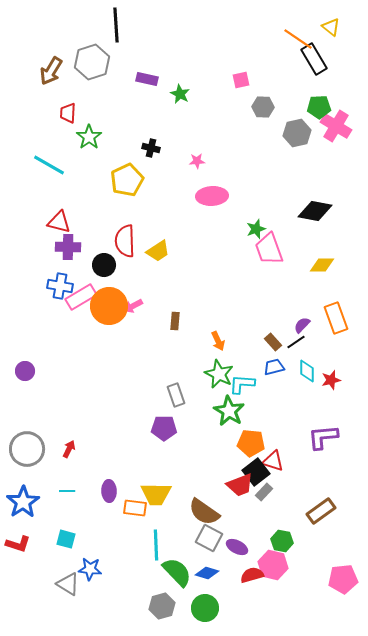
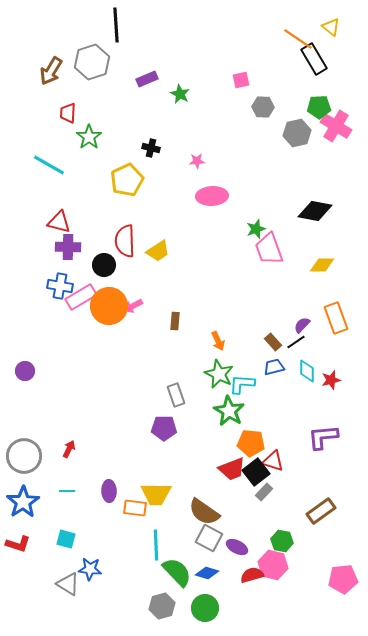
purple rectangle at (147, 79): rotated 35 degrees counterclockwise
gray circle at (27, 449): moved 3 px left, 7 px down
red trapezoid at (240, 485): moved 8 px left, 16 px up
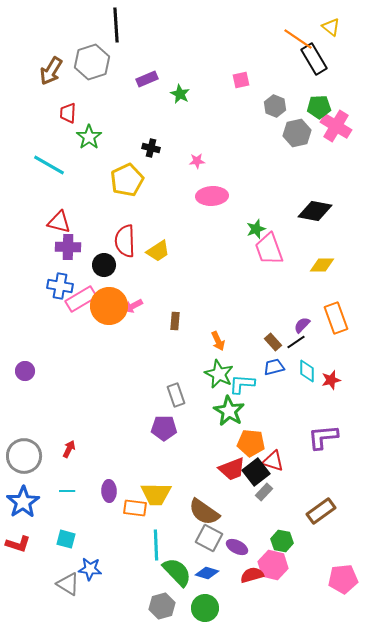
gray hexagon at (263, 107): moved 12 px right, 1 px up; rotated 20 degrees clockwise
pink rectangle at (81, 297): moved 2 px down
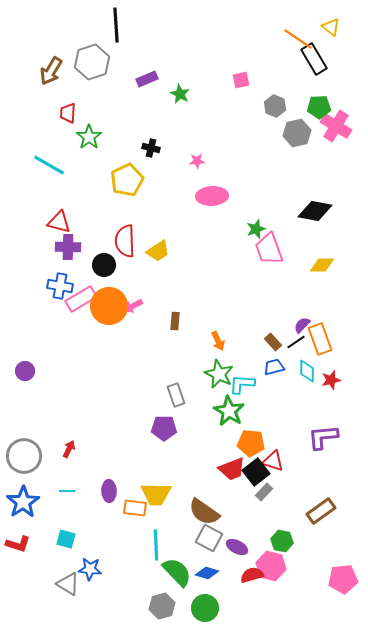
orange rectangle at (336, 318): moved 16 px left, 21 px down
pink hexagon at (273, 565): moved 2 px left, 1 px down
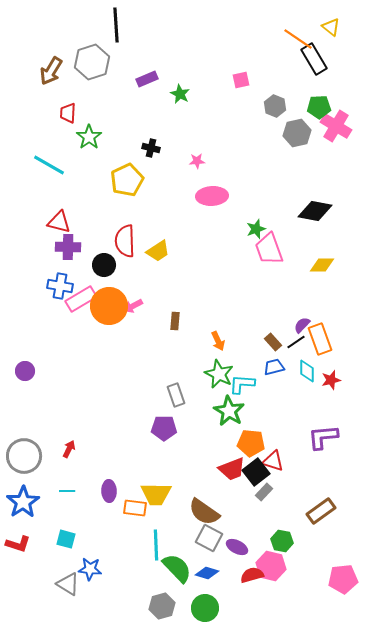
green semicircle at (177, 572): moved 4 px up
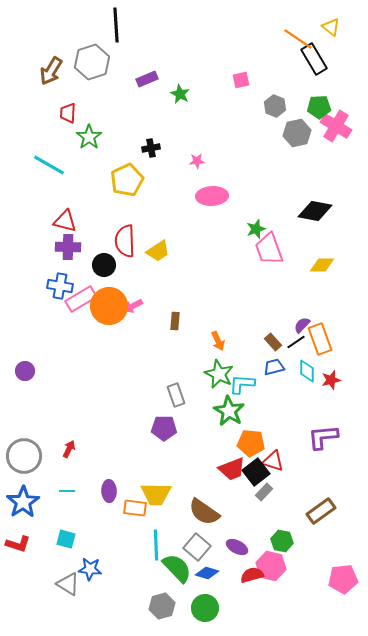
black cross at (151, 148): rotated 24 degrees counterclockwise
red triangle at (59, 222): moved 6 px right, 1 px up
gray square at (209, 538): moved 12 px left, 9 px down; rotated 12 degrees clockwise
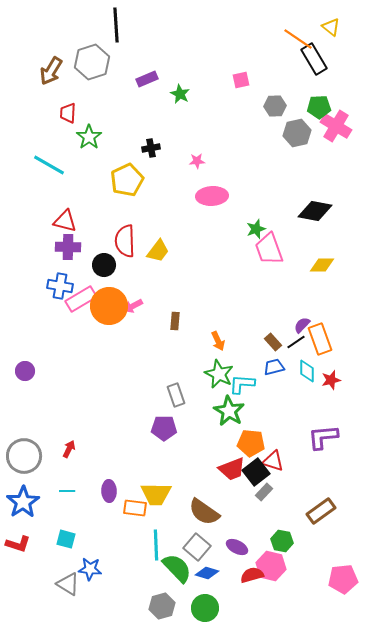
gray hexagon at (275, 106): rotated 25 degrees counterclockwise
yellow trapezoid at (158, 251): rotated 20 degrees counterclockwise
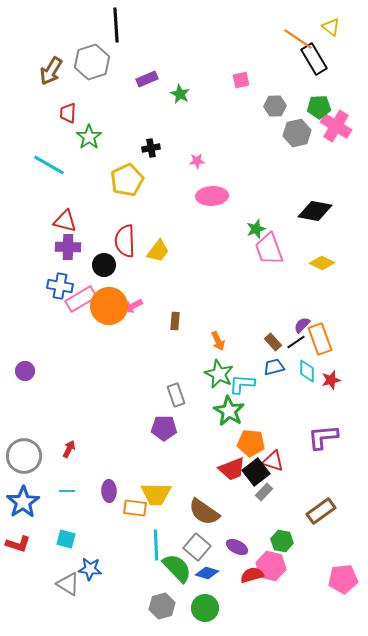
yellow diamond at (322, 265): moved 2 px up; rotated 25 degrees clockwise
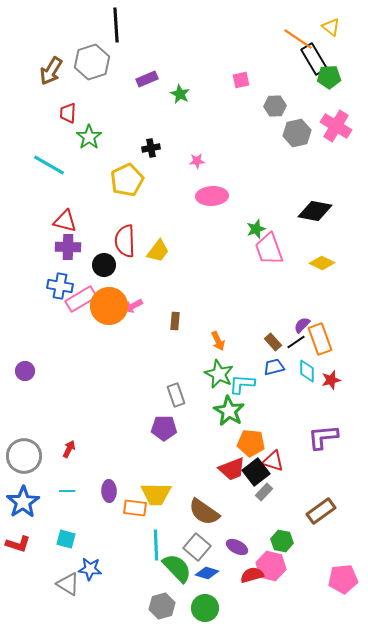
green pentagon at (319, 107): moved 10 px right, 30 px up
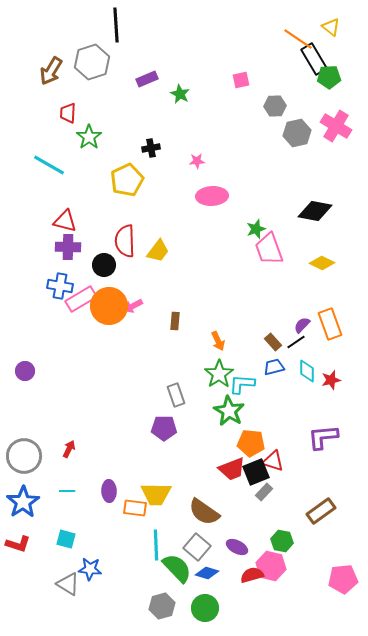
orange rectangle at (320, 339): moved 10 px right, 15 px up
green star at (219, 374): rotated 12 degrees clockwise
black square at (256, 472): rotated 16 degrees clockwise
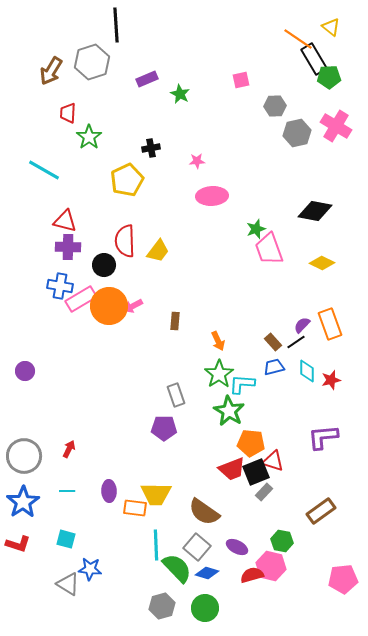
cyan line at (49, 165): moved 5 px left, 5 px down
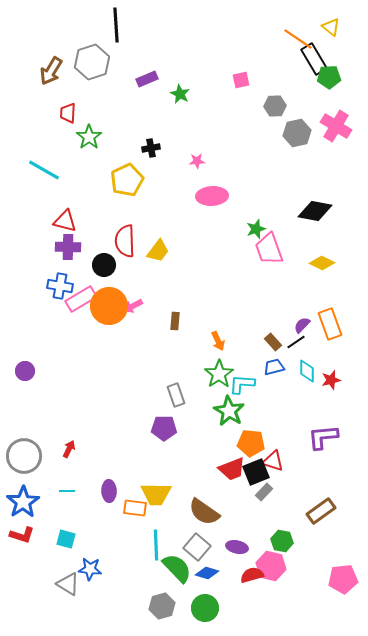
red L-shape at (18, 544): moved 4 px right, 9 px up
purple ellipse at (237, 547): rotated 15 degrees counterclockwise
